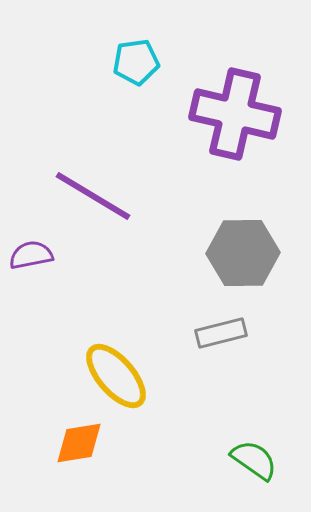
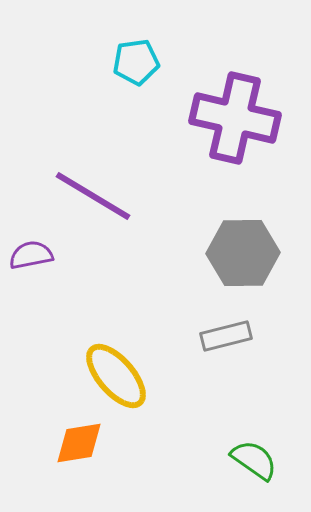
purple cross: moved 4 px down
gray rectangle: moved 5 px right, 3 px down
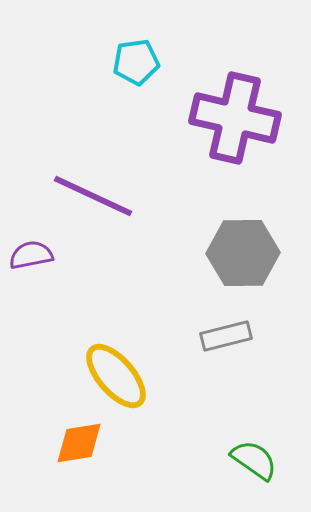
purple line: rotated 6 degrees counterclockwise
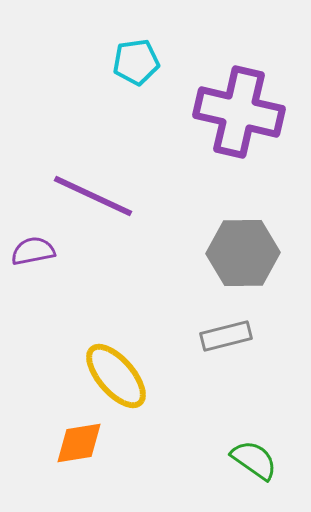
purple cross: moved 4 px right, 6 px up
purple semicircle: moved 2 px right, 4 px up
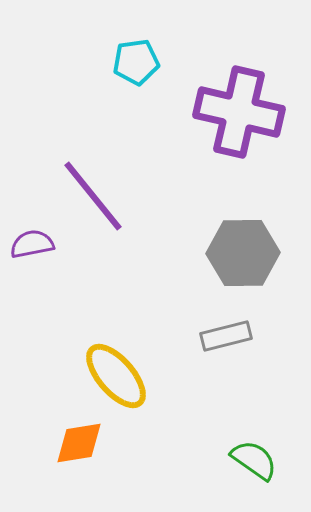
purple line: rotated 26 degrees clockwise
purple semicircle: moved 1 px left, 7 px up
